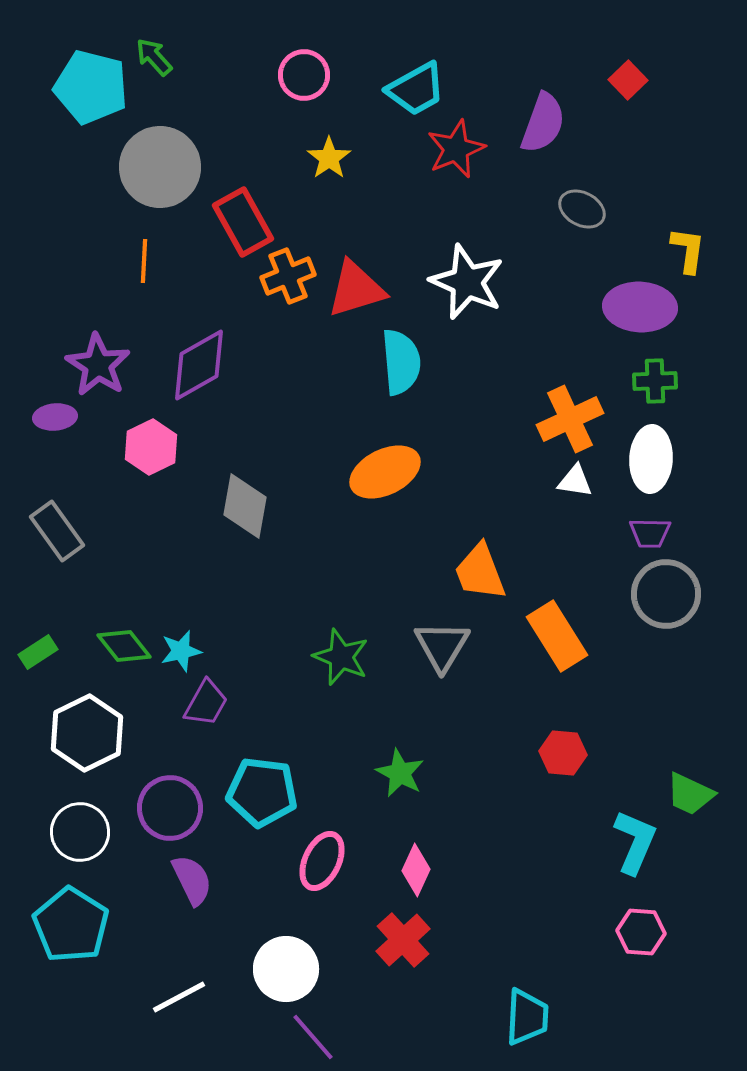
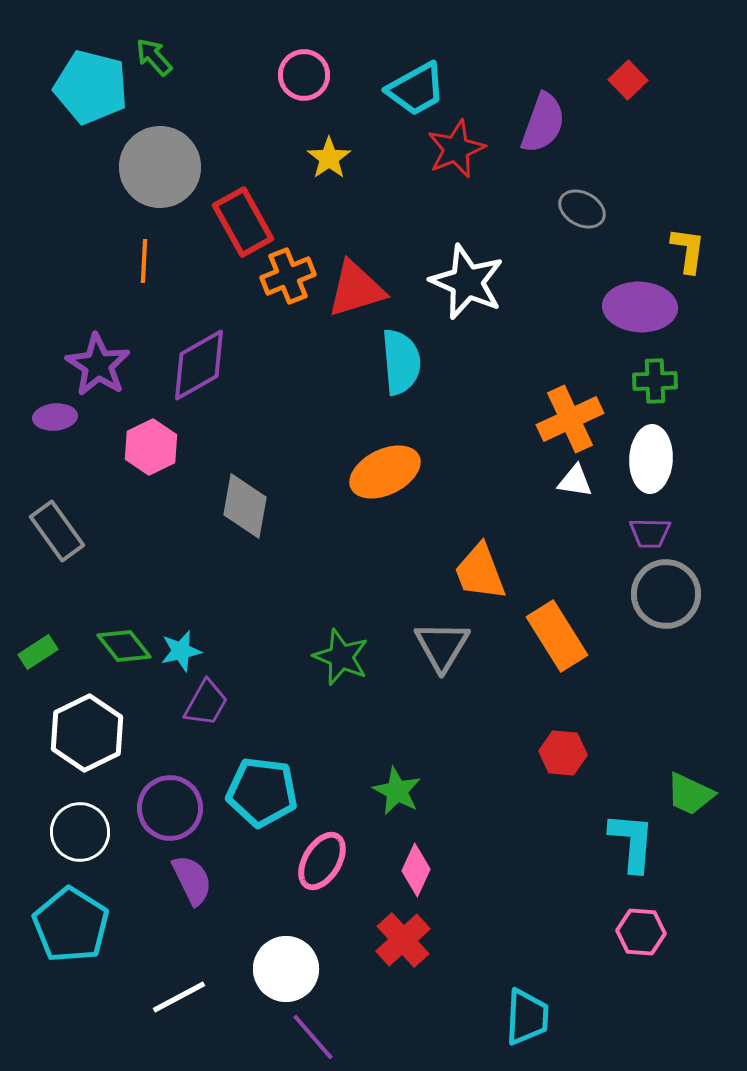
green star at (400, 773): moved 3 px left, 18 px down
cyan L-shape at (635, 842): moved 3 px left; rotated 18 degrees counterclockwise
pink ellipse at (322, 861): rotated 6 degrees clockwise
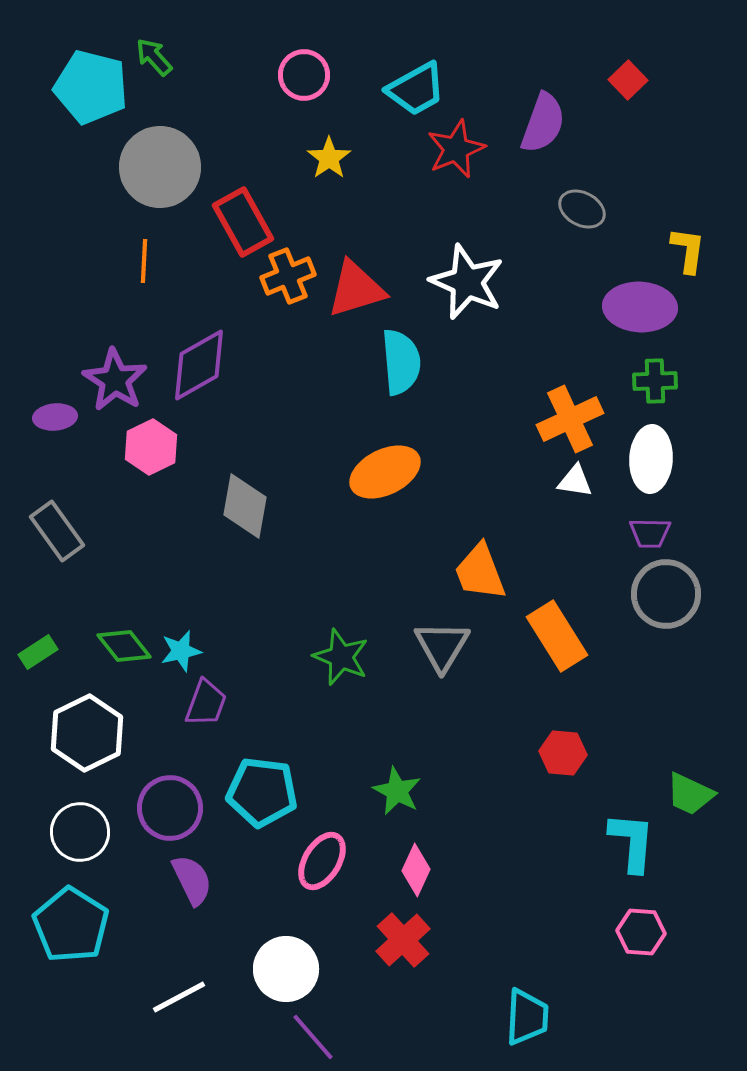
purple star at (98, 365): moved 17 px right, 15 px down
purple trapezoid at (206, 703): rotated 9 degrees counterclockwise
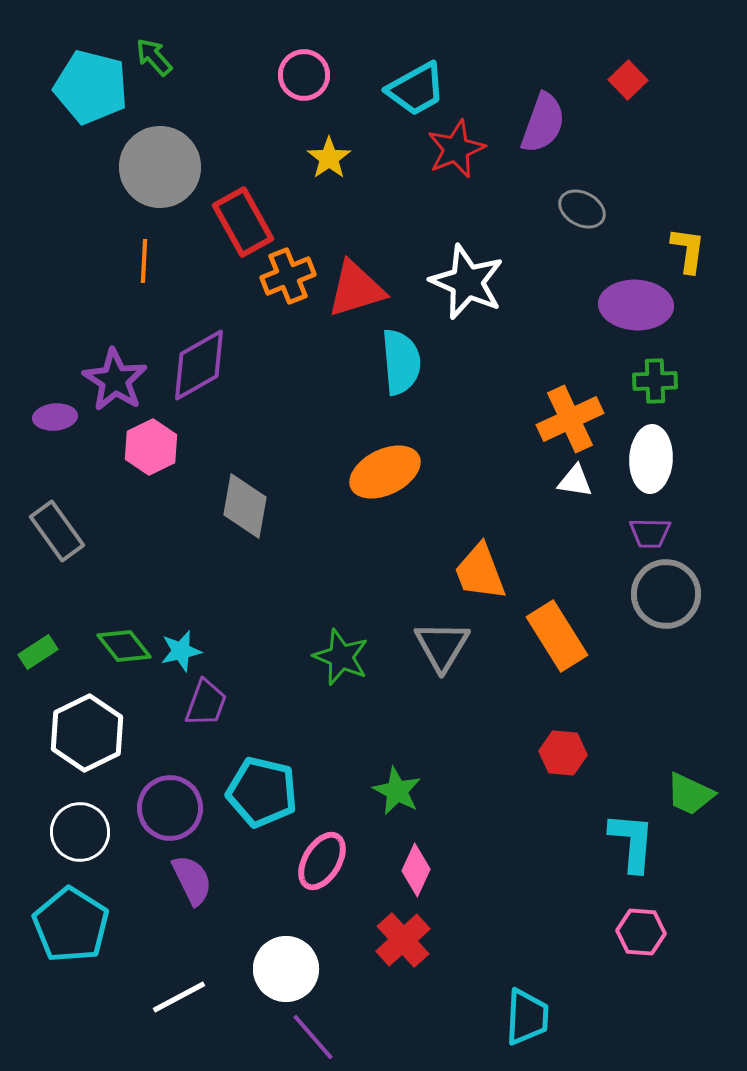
purple ellipse at (640, 307): moved 4 px left, 2 px up
cyan pentagon at (262, 792): rotated 6 degrees clockwise
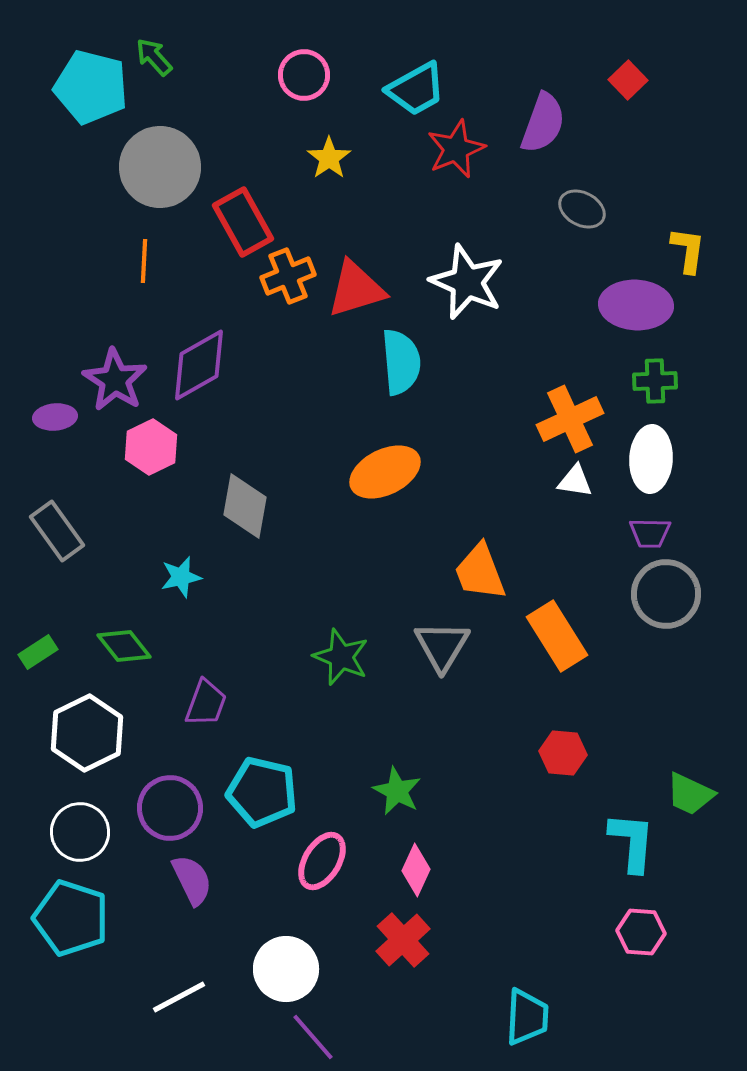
cyan star at (181, 651): moved 74 px up
cyan pentagon at (71, 925): moved 7 px up; rotated 14 degrees counterclockwise
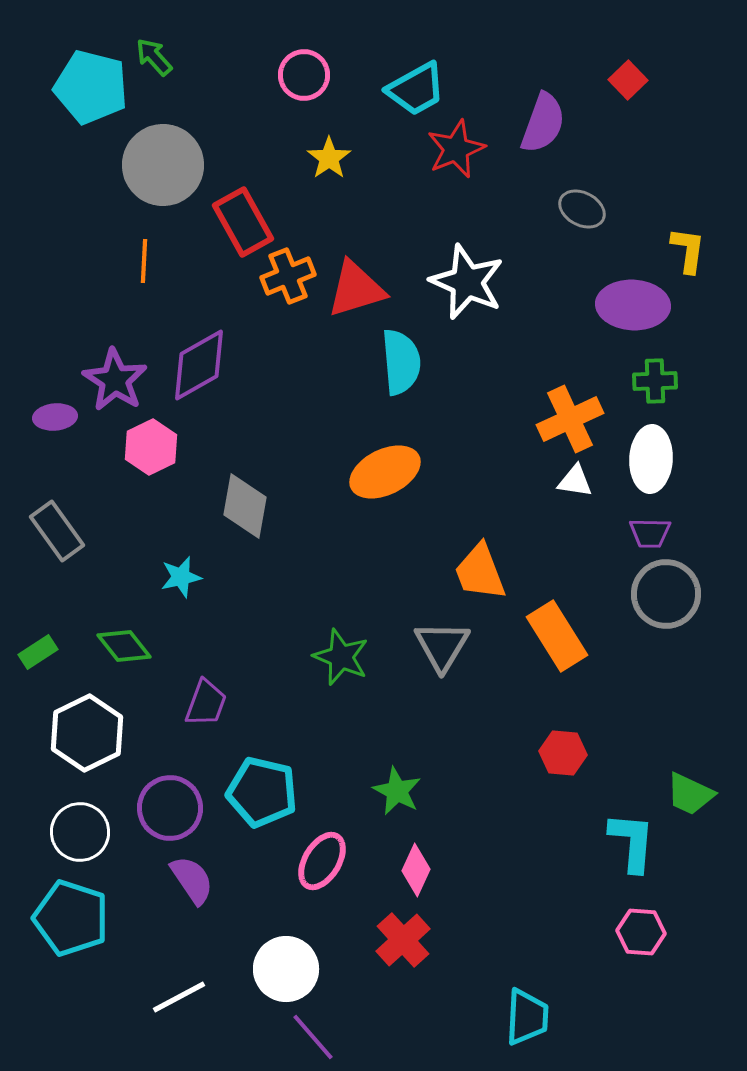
gray circle at (160, 167): moved 3 px right, 2 px up
purple ellipse at (636, 305): moved 3 px left
purple semicircle at (192, 880): rotated 8 degrees counterclockwise
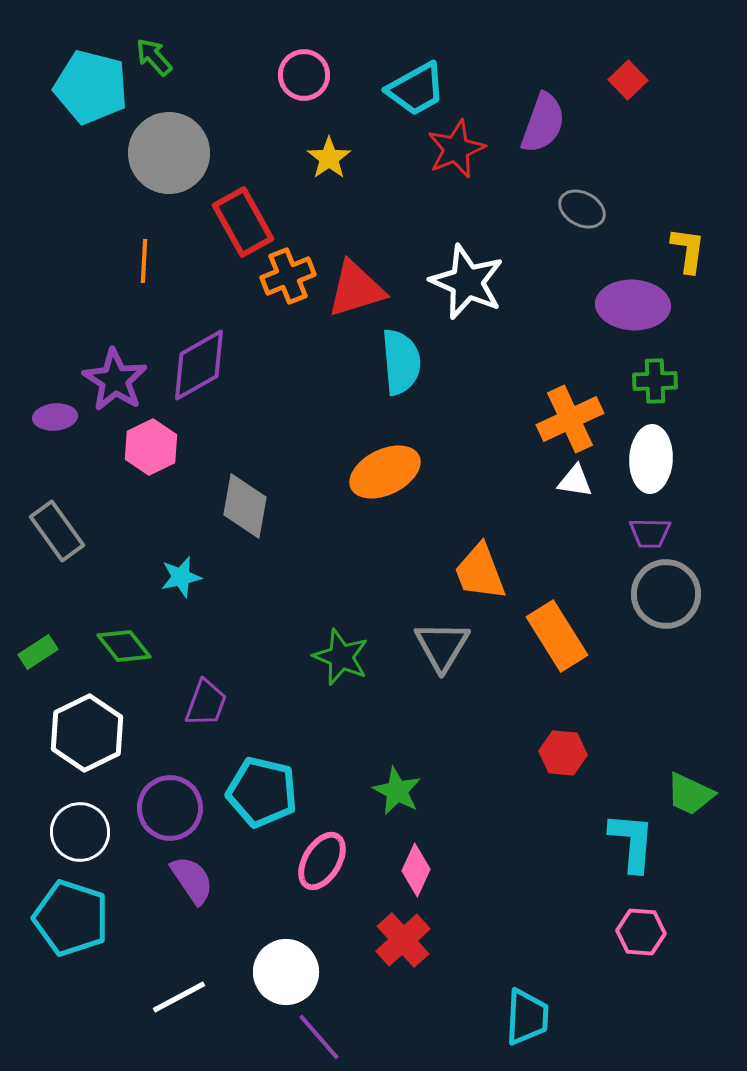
gray circle at (163, 165): moved 6 px right, 12 px up
white circle at (286, 969): moved 3 px down
purple line at (313, 1037): moved 6 px right
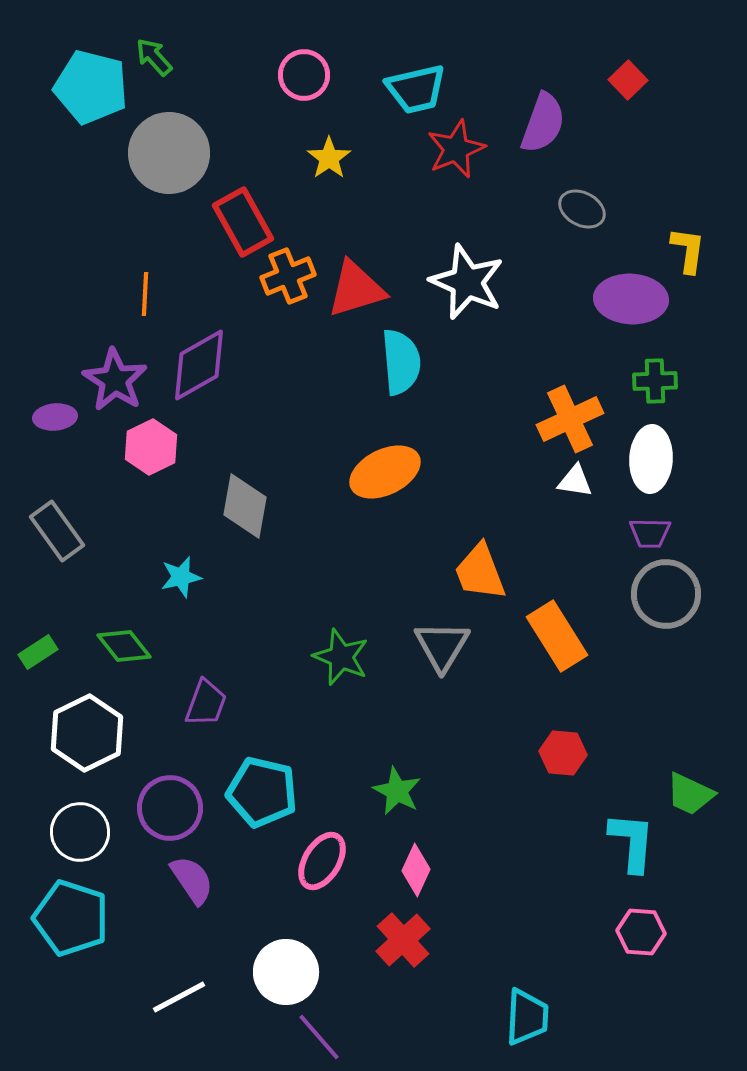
cyan trapezoid at (416, 89): rotated 16 degrees clockwise
orange line at (144, 261): moved 1 px right, 33 px down
purple ellipse at (633, 305): moved 2 px left, 6 px up
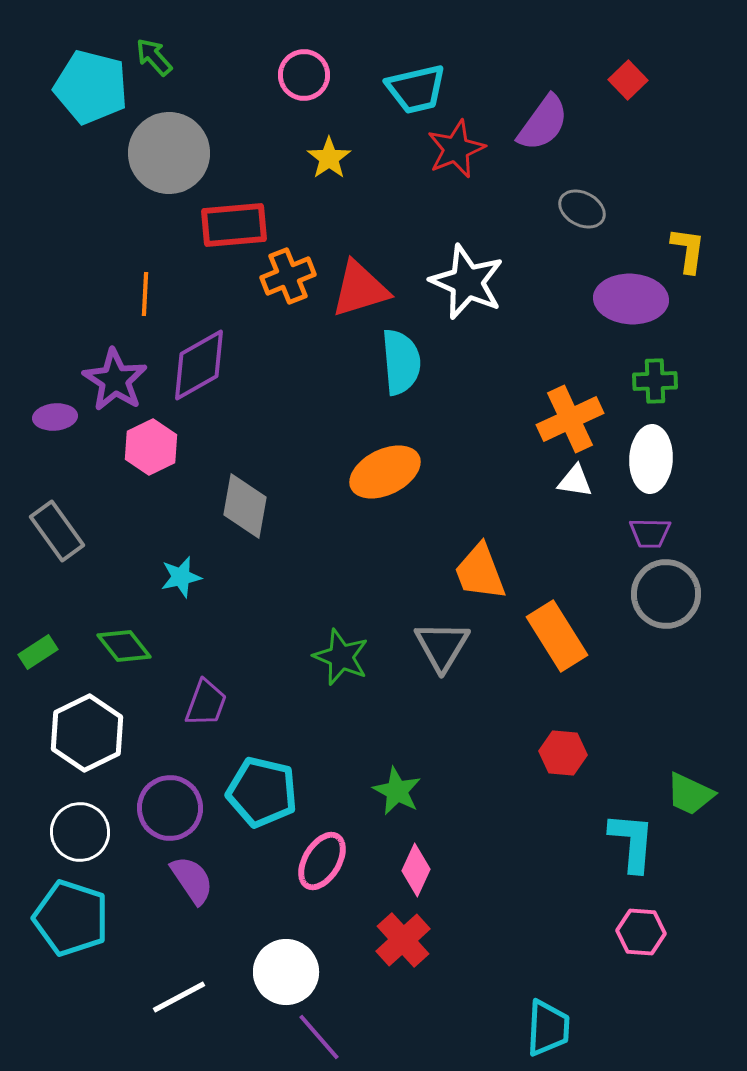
purple semicircle at (543, 123): rotated 16 degrees clockwise
red rectangle at (243, 222): moved 9 px left, 3 px down; rotated 66 degrees counterclockwise
red triangle at (356, 289): moved 4 px right
cyan trapezoid at (527, 1017): moved 21 px right, 11 px down
